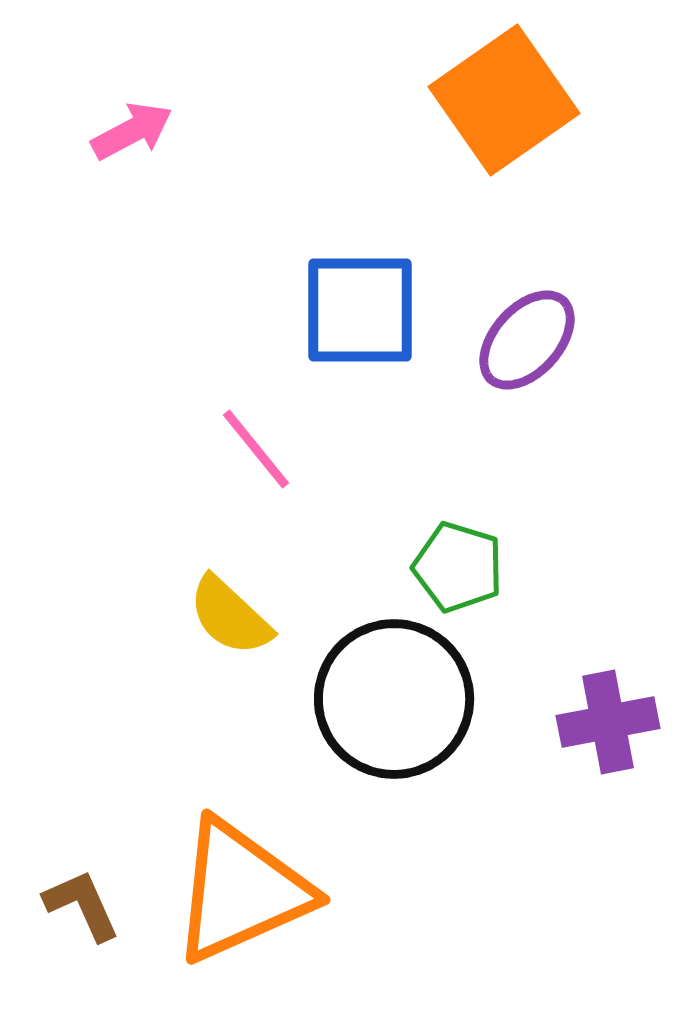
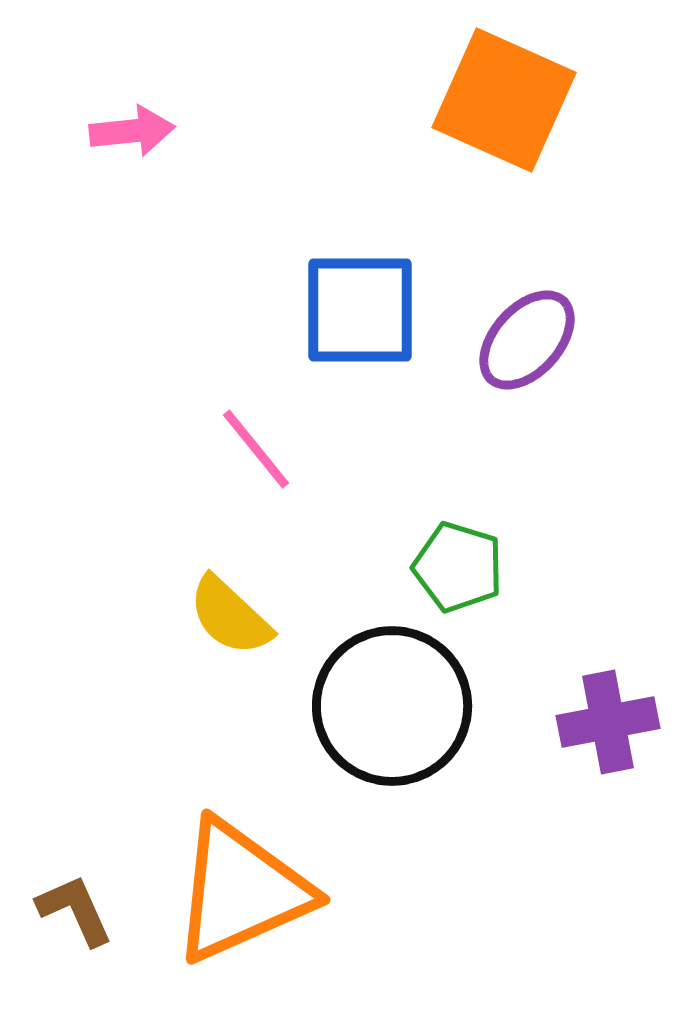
orange square: rotated 31 degrees counterclockwise
pink arrow: rotated 22 degrees clockwise
black circle: moved 2 px left, 7 px down
brown L-shape: moved 7 px left, 5 px down
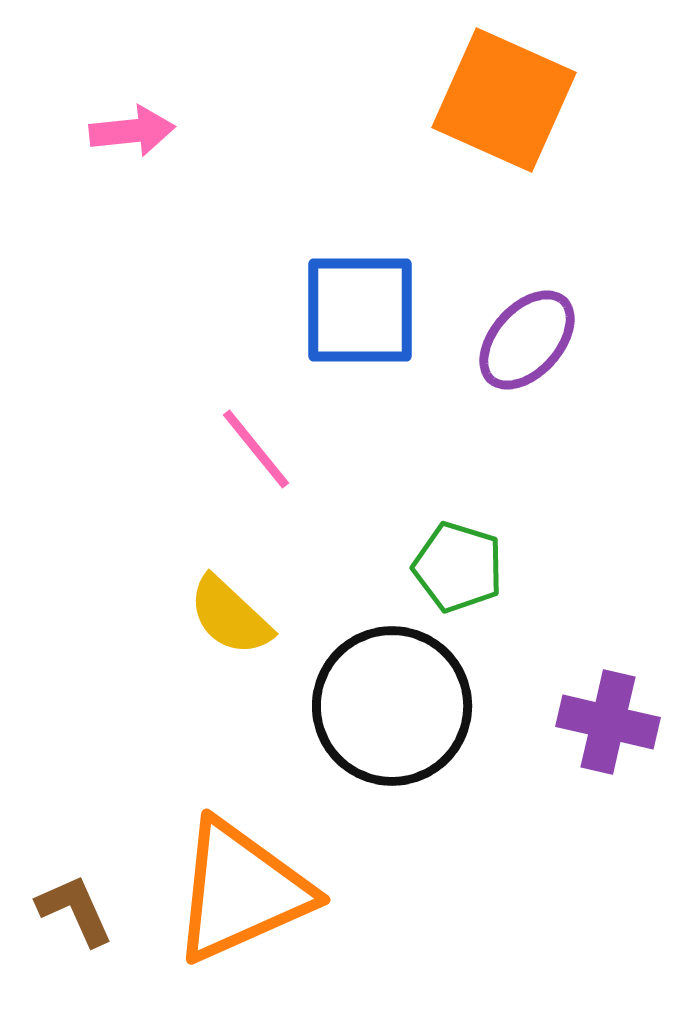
purple cross: rotated 24 degrees clockwise
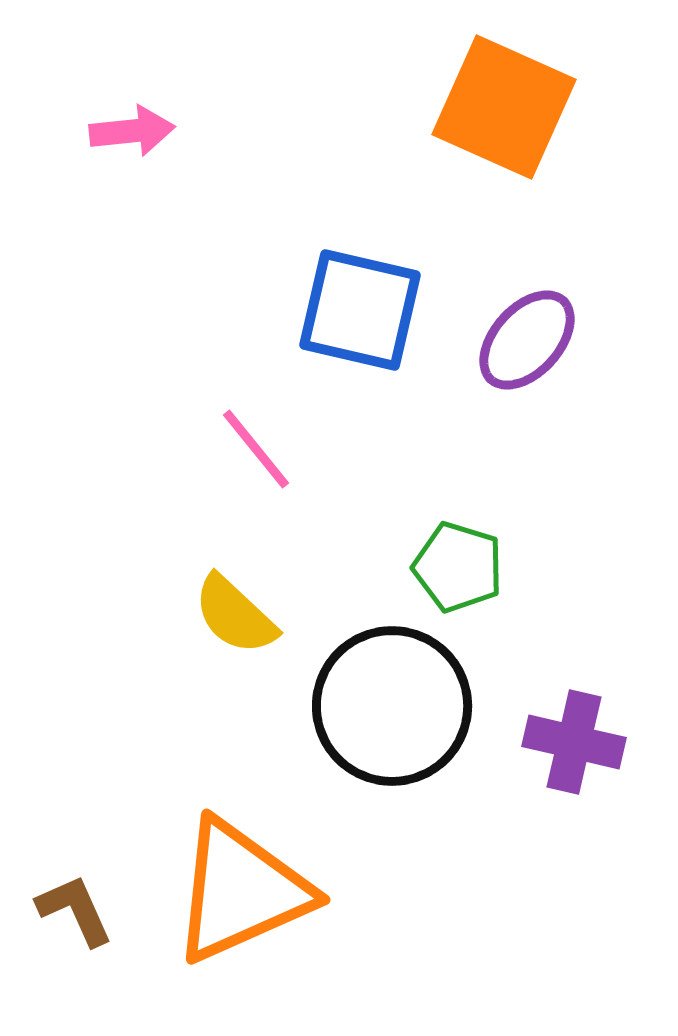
orange square: moved 7 px down
blue square: rotated 13 degrees clockwise
yellow semicircle: moved 5 px right, 1 px up
purple cross: moved 34 px left, 20 px down
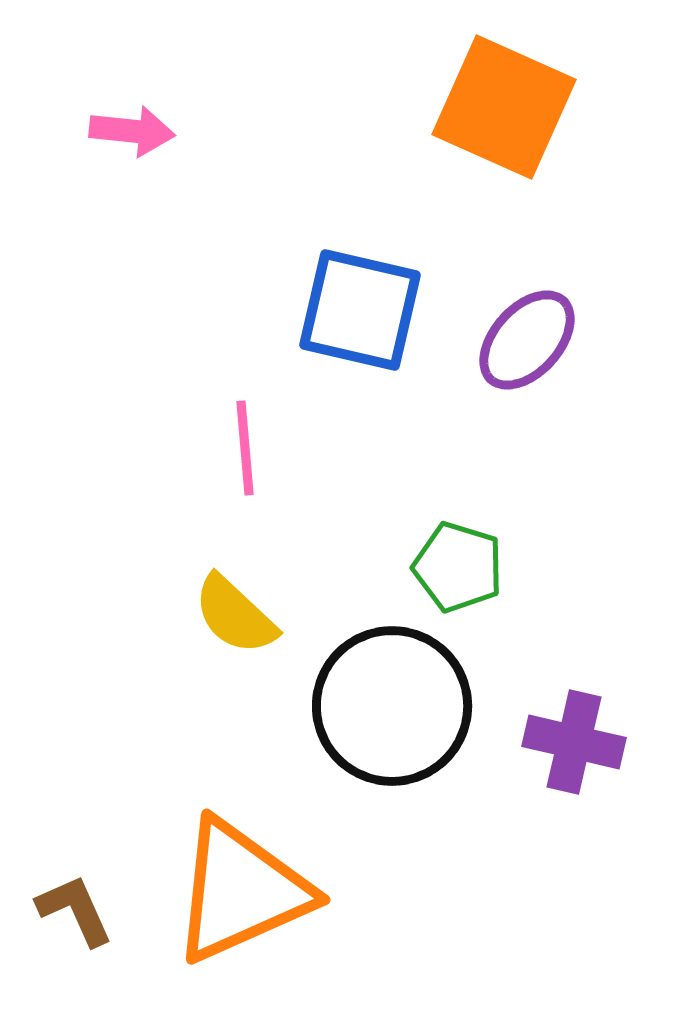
pink arrow: rotated 12 degrees clockwise
pink line: moved 11 px left, 1 px up; rotated 34 degrees clockwise
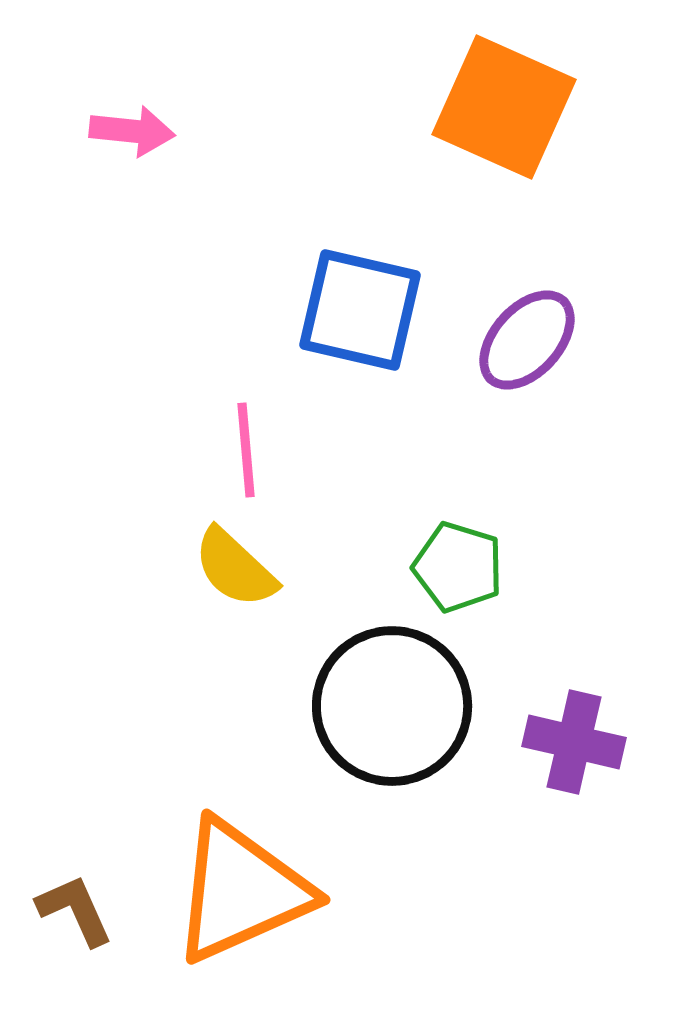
pink line: moved 1 px right, 2 px down
yellow semicircle: moved 47 px up
